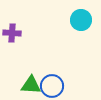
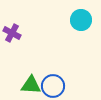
purple cross: rotated 24 degrees clockwise
blue circle: moved 1 px right
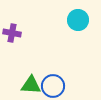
cyan circle: moved 3 px left
purple cross: rotated 18 degrees counterclockwise
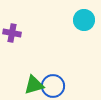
cyan circle: moved 6 px right
green triangle: moved 3 px right; rotated 20 degrees counterclockwise
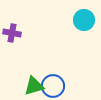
green triangle: moved 1 px down
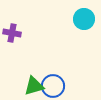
cyan circle: moved 1 px up
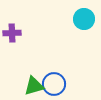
purple cross: rotated 12 degrees counterclockwise
blue circle: moved 1 px right, 2 px up
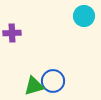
cyan circle: moved 3 px up
blue circle: moved 1 px left, 3 px up
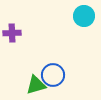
blue circle: moved 6 px up
green triangle: moved 2 px right, 1 px up
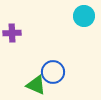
blue circle: moved 3 px up
green triangle: rotated 40 degrees clockwise
